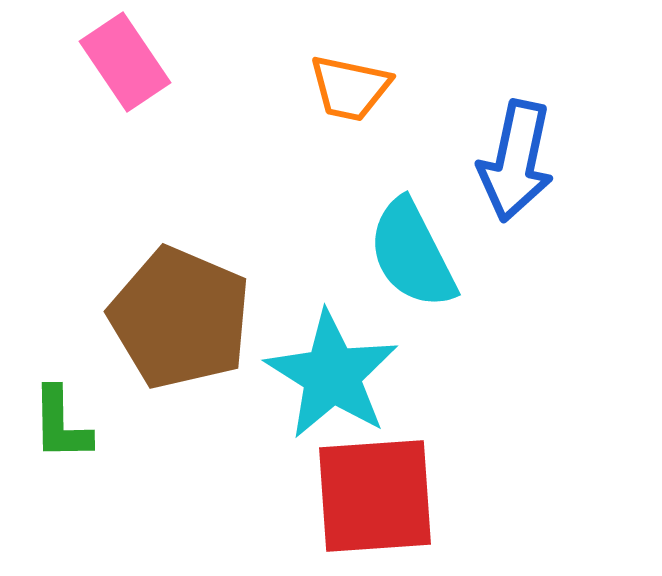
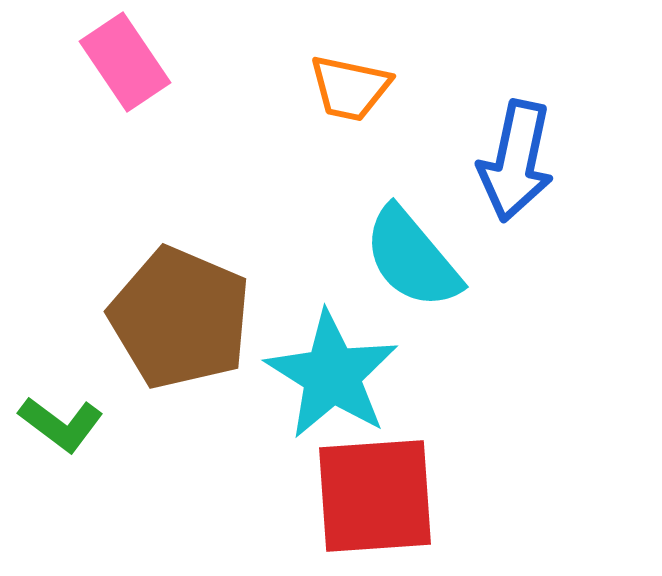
cyan semicircle: moved 4 px down; rotated 13 degrees counterclockwise
green L-shape: rotated 52 degrees counterclockwise
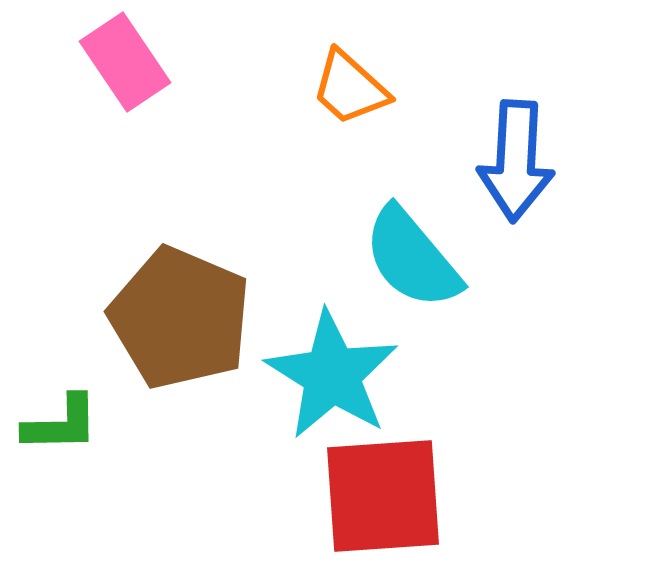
orange trapezoid: rotated 30 degrees clockwise
blue arrow: rotated 9 degrees counterclockwise
green L-shape: rotated 38 degrees counterclockwise
red square: moved 8 px right
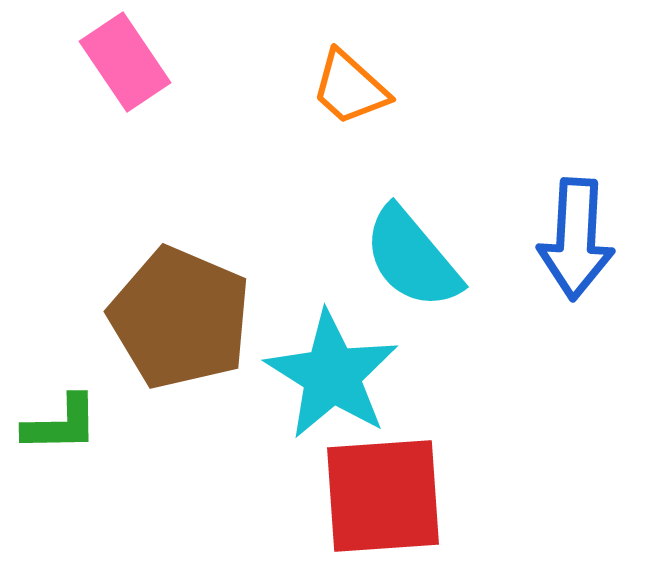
blue arrow: moved 60 px right, 78 px down
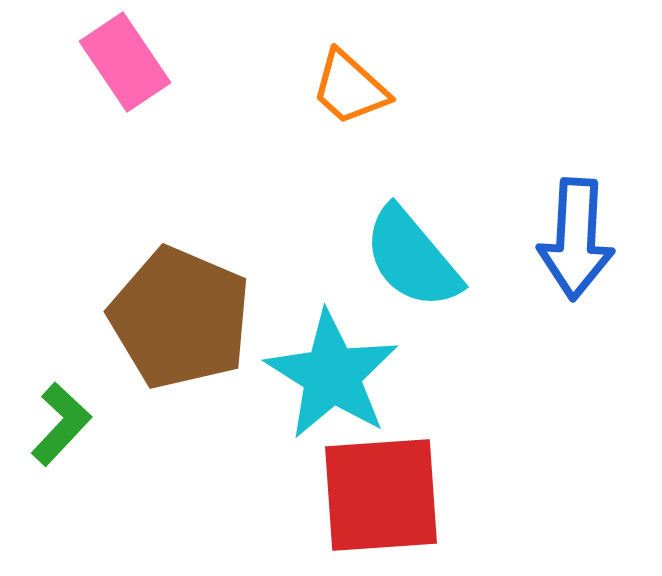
green L-shape: rotated 46 degrees counterclockwise
red square: moved 2 px left, 1 px up
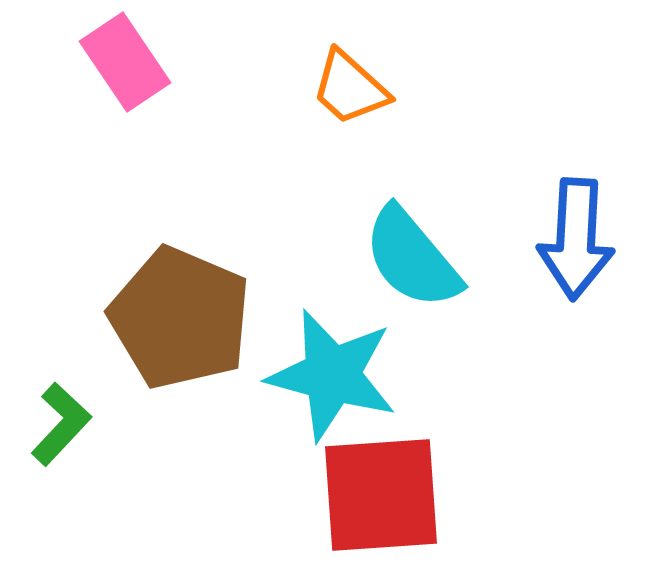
cyan star: rotated 17 degrees counterclockwise
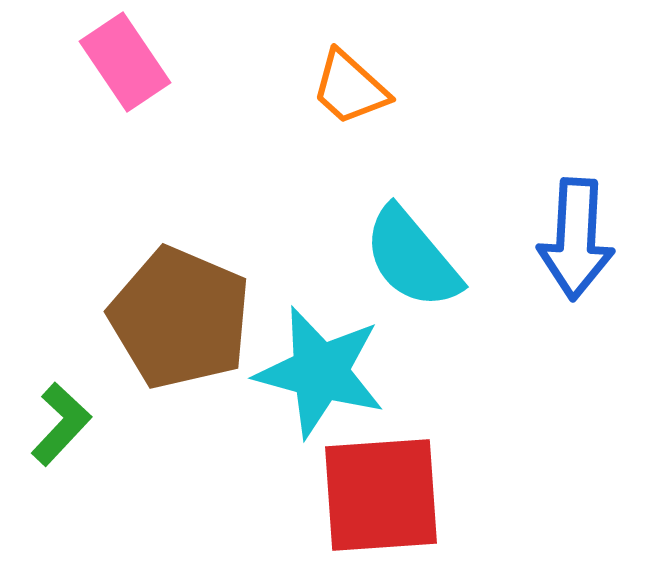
cyan star: moved 12 px left, 3 px up
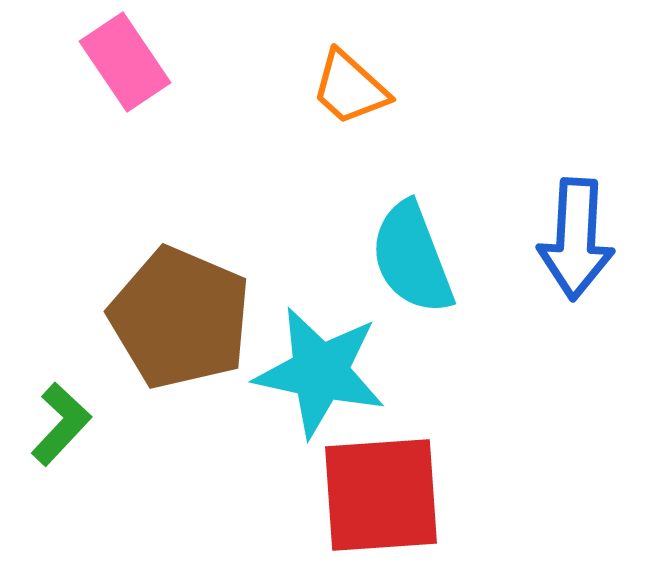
cyan semicircle: rotated 19 degrees clockwise
cyan star: rotated 3 degrees counterclockwise
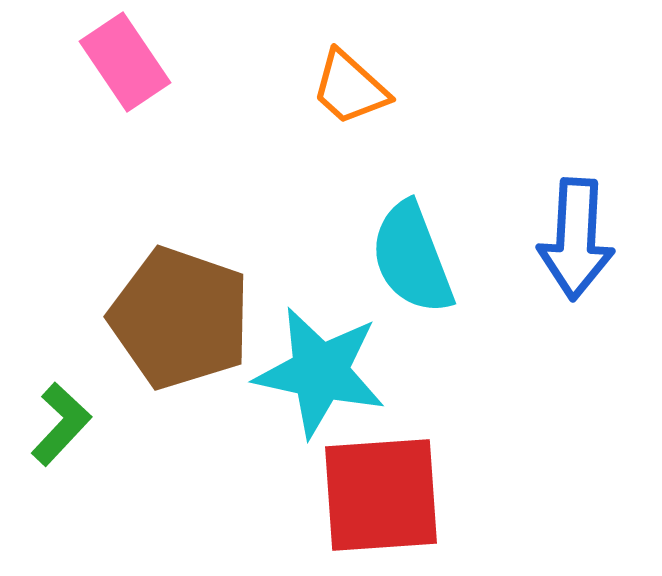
brown pentagon: rotated 4 degrees counterclockwise
